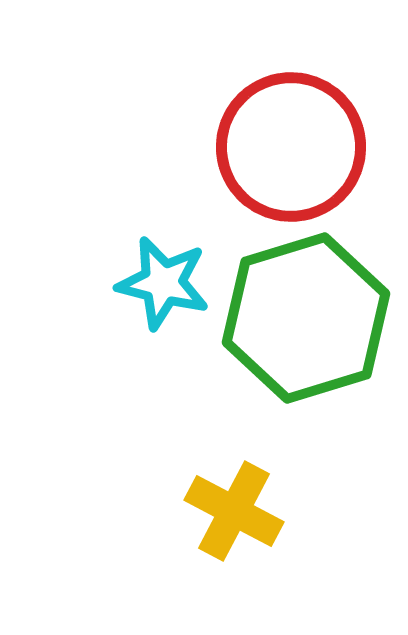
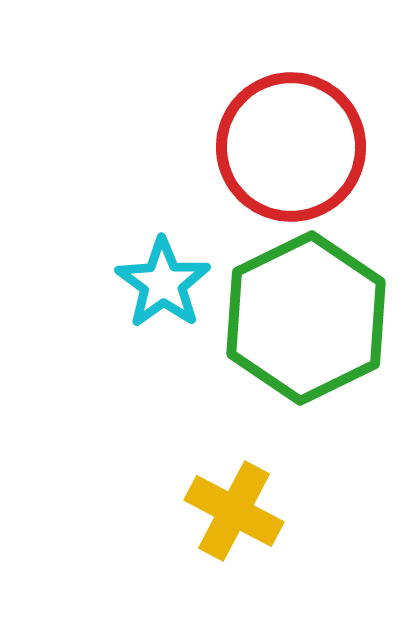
cyan star: rotated 22 degrees clockwise
green hexagon: rotated 9 degrees counterclockwise
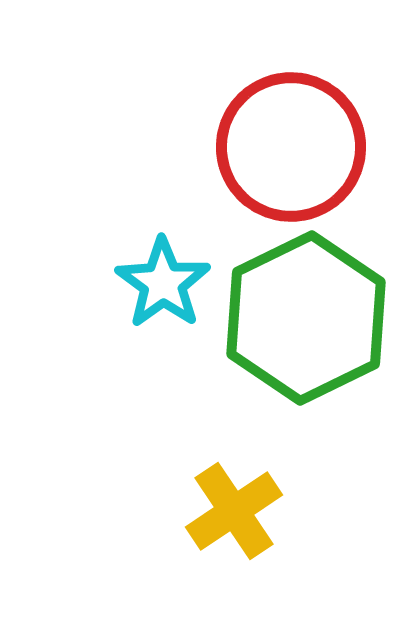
yellow cross: rotated 28 degrees clockwise
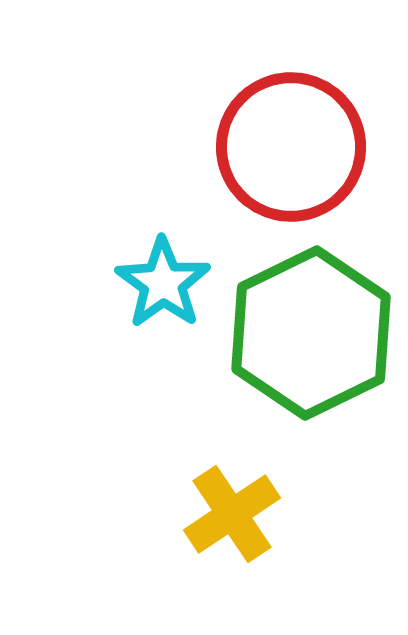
green hexagon: moved 5 px right, 15 px down
yellow cross: moved 2 px left, 3 px down
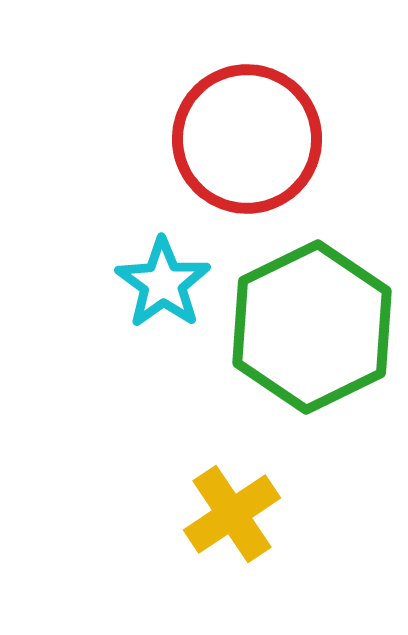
red circle: moved 44 px left, 8 px up
green hexagon: moved 1 px right, 6 px up
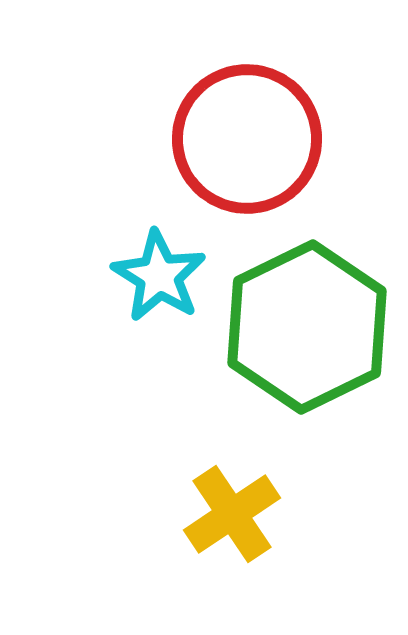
cyan star: moved 4 px left, 7 px up; rotated 4 degrees counterclockwise
green hexagon: moved 5 px left
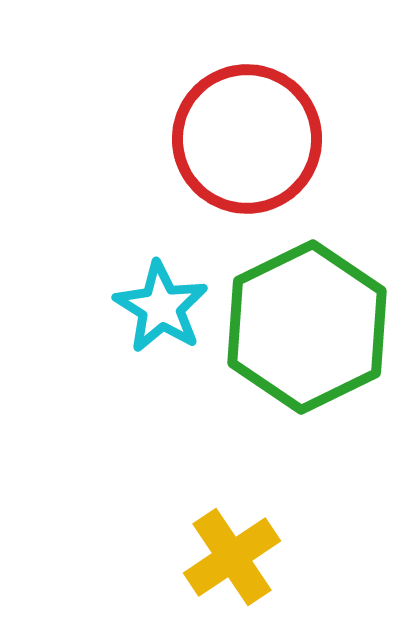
cyan star: moved 2 px right, 31 px down
yellow cross: moved 43 px down
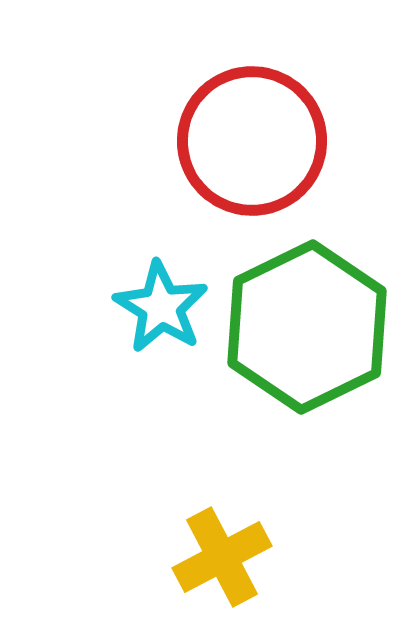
red circle: moved 5 px right, 2 px down
yellow cross: moved 10 px left; rotated 6 degrees clockwise
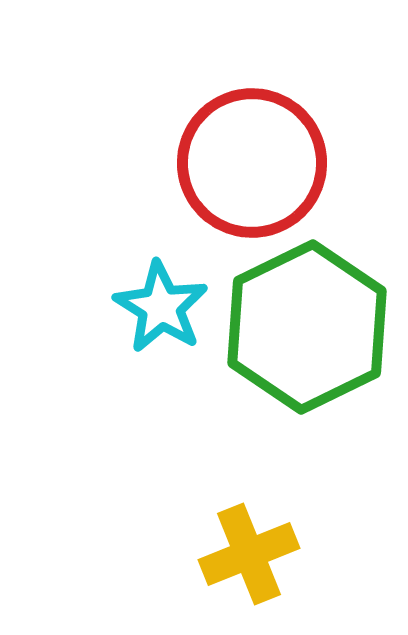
red circle: moved 22 px down
yellow cross: moved 27 px right, 3 px up; rotated 6 degrees clockwise
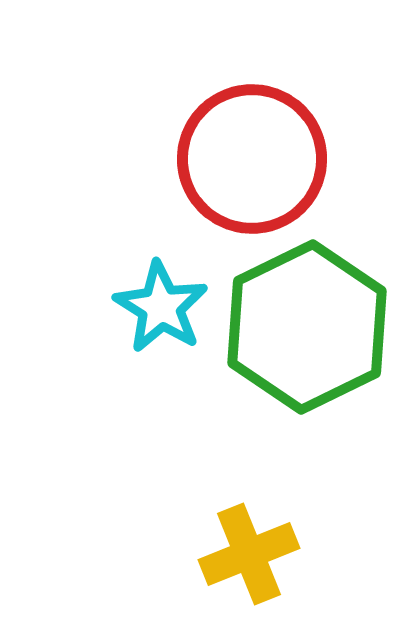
red circle: moved 4 px up
